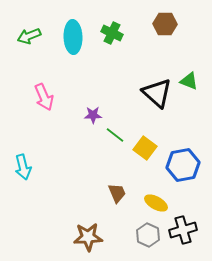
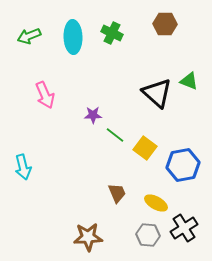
pink arrow: moved 1 px right, 2 px up
black cross: moved 1 px right, 2 px up; rotated 16 degrees counterclockwise
gray hexagon: rotated 20 degrees counterclockwise
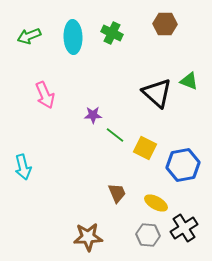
yellow square: rotated 10 degrees counterclockwise
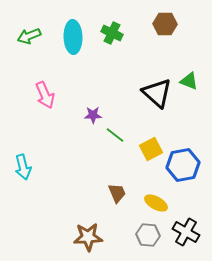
yellow square: moved 6 px right, 1 px down; rotated 35 degrees clockwise
black cross: moved 2 px right, 4 px down; rotated 28 degrees counterclockwise
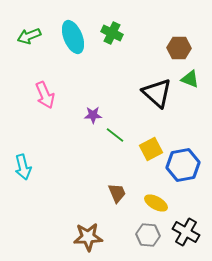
brown hexagon: moved 14 px right, 24 px down
cyan ellipse: rotated 20 degrees counterclockwise
green triangle: moved 1 px right, 2 px up
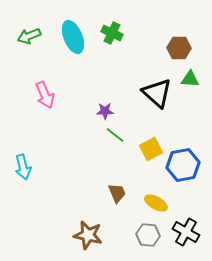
green triangle: rotated 18 degrees counterclockwise
purple star: moved 12 px right, 4 px up
brown star: moved 2 px up; rotated 16 degrees clockwise
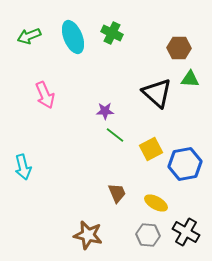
blue hexagon: moved 2 px right, 1 px up
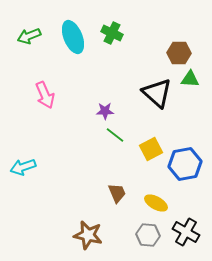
brown hexagon: moved 5 px down
cyan arrow: rotated 85 degrees clockwise
